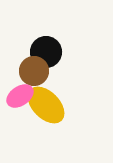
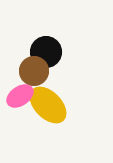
yellow ellipse: moved 2 px right
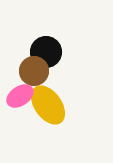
yellow ellipse: rotated 9 degrees clockwise
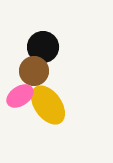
black circle: moved 3 px left, 5 px up
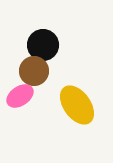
black circle: moved 2 px up
yellow ellipse: moved 29 px right
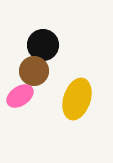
yellow ellipse: moved 6 px up; rotated 54 degrees clockwise
